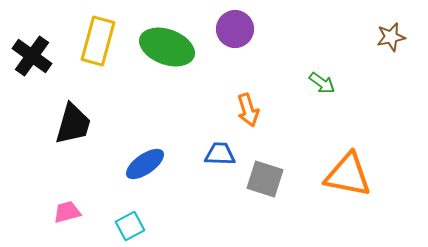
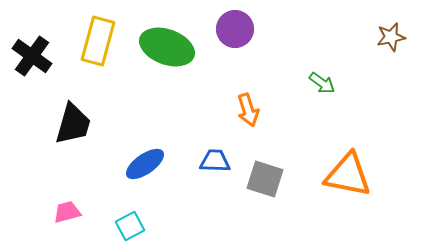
blue trapezoid: moved 5 px left, 7 px down
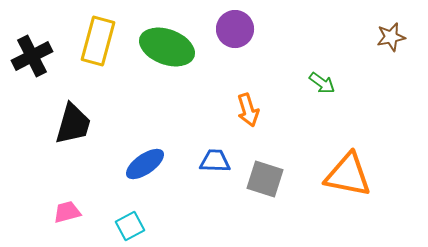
black cross: rotated 27 degrees clockwise
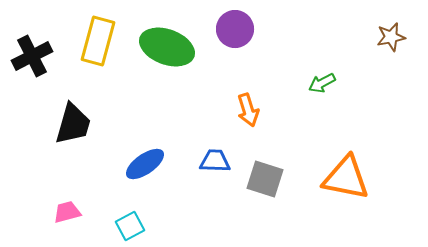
green arrow: rotated 116 degrees clockwise
orange triangle: moved 2 px left, 3 px down
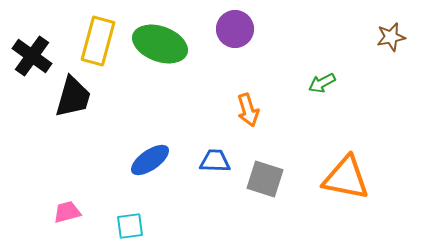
green ellipse: moved 7 px left, 3 px up
black cross: rotated 27 degrees counterclockwise
black trapezoid: moved 27 px up
blue ellipse: moved 5 px right, 4 px up
cyan square: rotated 20 degrees clockwise
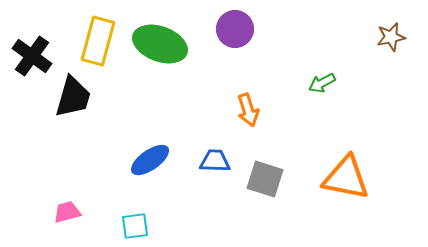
cyan square: moved 5 px right
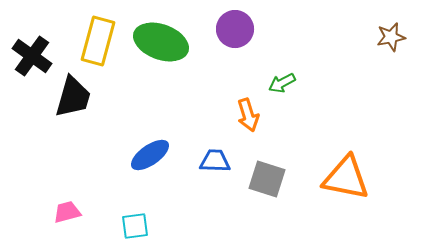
green ellipse: moved 1 px right, 2 px up
green arrow: moved 40 px left
orange arrow: moved 5 px down
blue ellipse: moved 5 px up
gray square: moved 2 px right
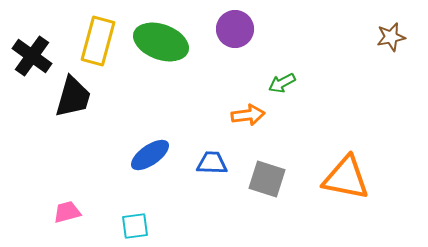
orange arrow: rotated 80 degrees counterclockwise
blue trapezoid: moved 3 px left, 2 px down
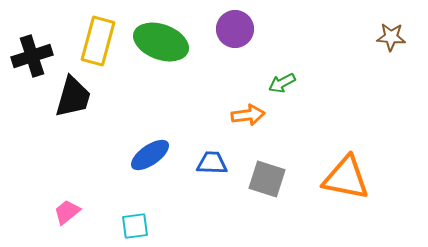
brown star: rotated 16 degrees clockwise
black cross: rotated 36 degrees clockwise
pink trapezoid: rotated 24 degrees counterclockwise
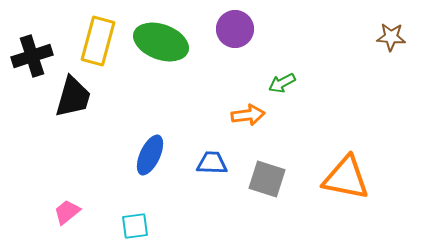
blue ellipse: rotated 30 degrees counterclockwise
